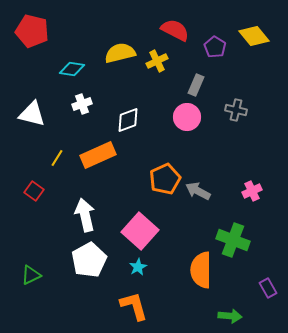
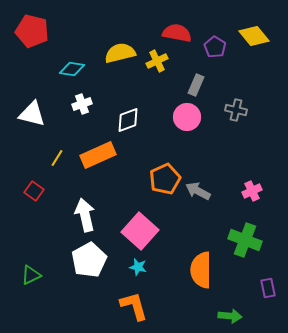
red semicircle: moved 2 px right, 3 px down; rotated 16 degrees counterclockwise
green cross: moved 12 px right
cyan star: rotated 30 degrees counterclockwise
purple rectangle: rotated 18 degrees clockwise
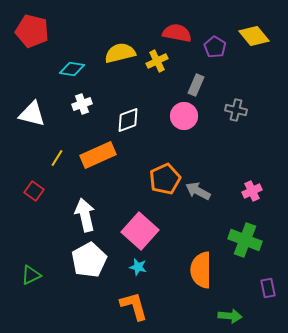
pink circle: moved 3 px left, 1 px up
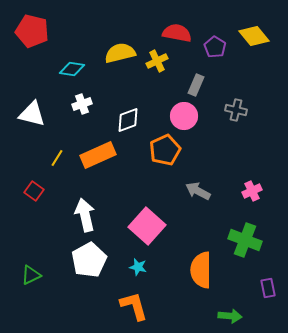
orange pentagon: moved 29 px up
pink square: moved 7 px right, 5 px up
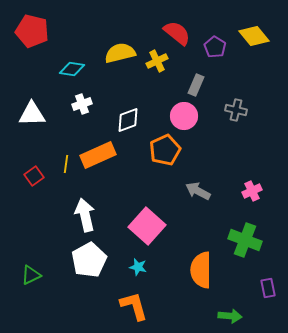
red semicircle: rotated 28 degrees clockwise
white triangle: rotated 16 degrees counterclockwise
yellow line: moved 9 px right, 6 px down; rotated 24 degrees counterclockwise
red square: moved 15 px up; rotated 18 degrees clockwise
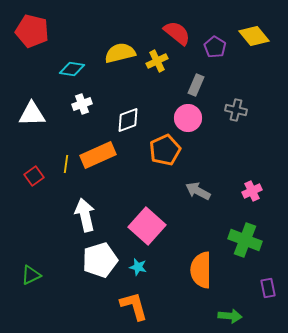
pink circle: moved 4 px right, 2 px down
white pentagon: moved 11 px right; rotated 12 degrees clockwise
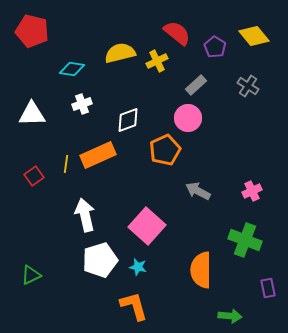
gray rectangle: rotated 25 degrees clockwise
gray cross: moved 12 px right, 24 px up; rotated 20 degrees clockwise
